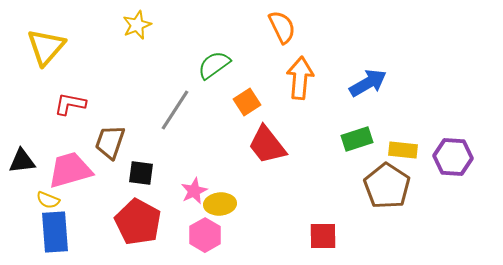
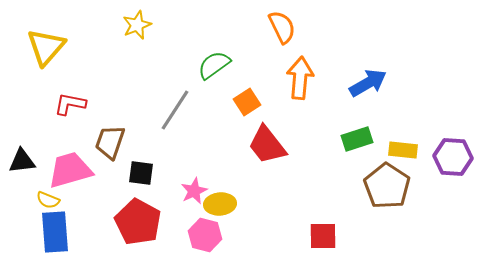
pink hexagon: rotated 16 degrees counterclockwise
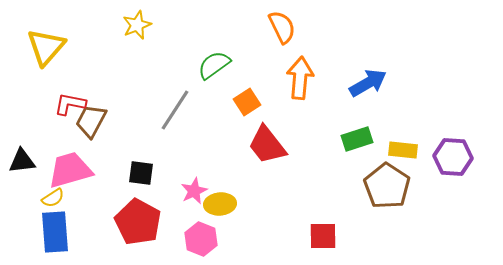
brown trapezoid: moved 19 px left, 21 px up; rotated 9 degrees clockwise
yellow semicircle: moved 5 px right, 2 px up; rotated 55 degrees counterclockwise
pink hexagon: moved 4 px left, 4 px down; rotated 8 degrees clockwise
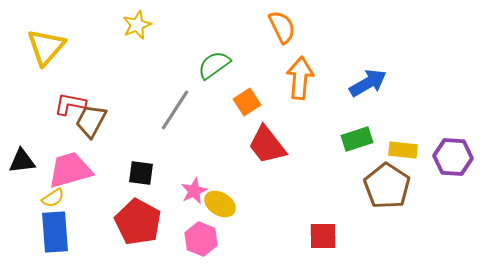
yellow ellipse: rotated 36 degrees clockwise
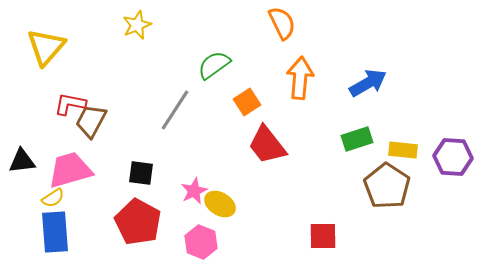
orange semicircle: moved 4 px up
pink hexagon: moved 3 px down
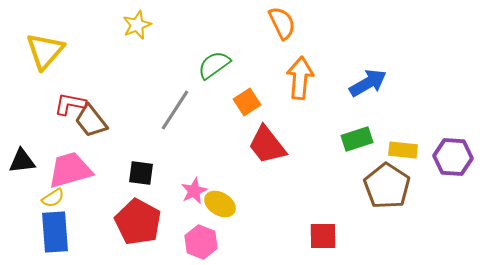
yellow triangle: moved 1 px left, 4 px down
brown trapezoid: rotated 66 degrees counterclockwise
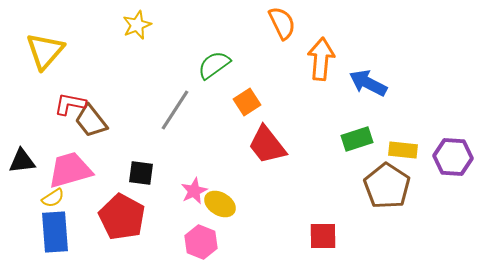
orange arrow: moved 21 px right, 19 px up
blue arrow: rotated 123 degrees counterclockwise
red pentagon: moved 16 px left, 5 px up
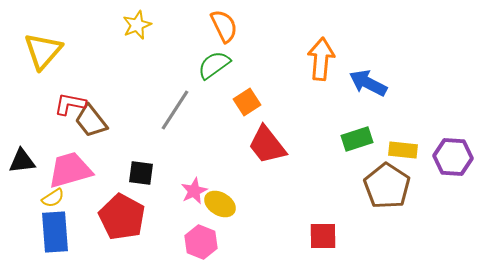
orange semicircle: moved 58 px left, 3 px down
yellow triangle: moved 2 px left
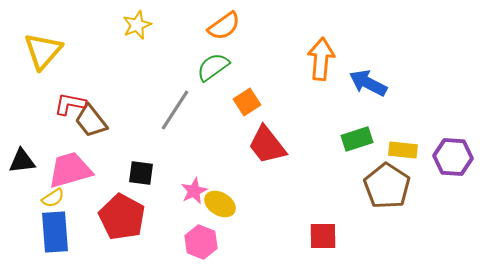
orange semicircle: rotated 80 degrees clockwise
green semicircle: moved 1 px left, 2 px down
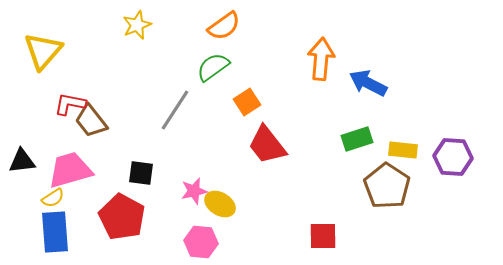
pink star: rotated 12 degrees clockwise
pink hexagon: rotated 16 degrees counterclockwise
